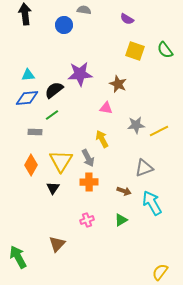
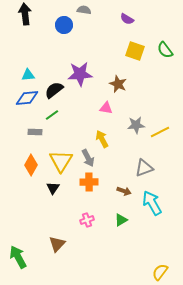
yellow line: moved 1 px right, 1 px down
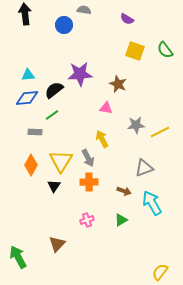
black triangle: moved 1 px right, 2 px up
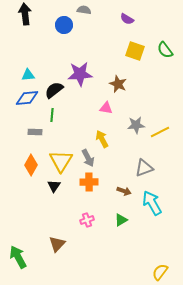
green line: rotated 48 degrees counterclockwise
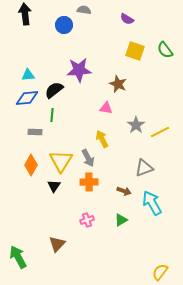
purple star: moved 1 px left, 4 px up
gray star: rotated 30 degrees counterclockwise
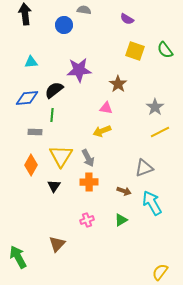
cyan triangle: moved 3 px right, 13 px up
brown star: rotated 12 degrees clockwise
gray star: moved 19 px right, 18 px up
yellow arrow: moved 8 px up; rotated 84 degrees counterclockwise
yellow triangle: moved 5 px up
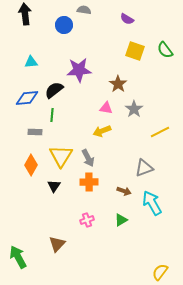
gray star: moved 21 px left, 2 px down
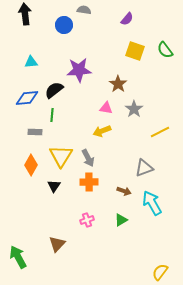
purple semicircle: rotated 80 degrees counterclockwise
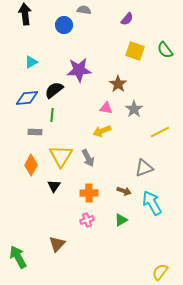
cyan triangle: rotated 24 degrees counterclockwise
orange cross: moved 11 px down
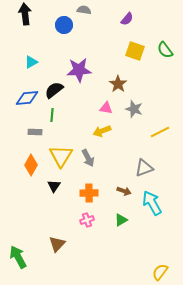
gray star: rotated 18 degrees counterclockwise
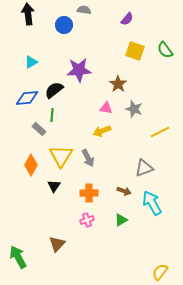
black arrow: moved 3 px right
gray rectangle: moved 4 px right, 3 px up; rotated 40 degrees clockwise
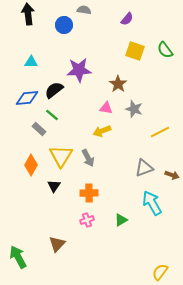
cyan triangle: rotated 32 degrees clockwise
green line: rotated 56 degrees counterclockwise
brown arrow: moved 48 px right, 16 px up
